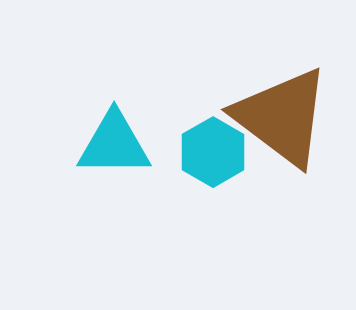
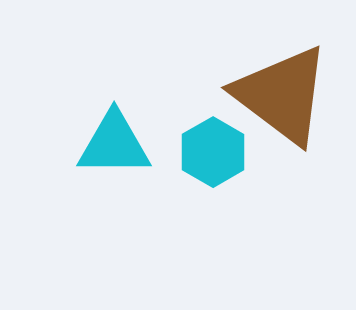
brown triangle: moved 22 px up
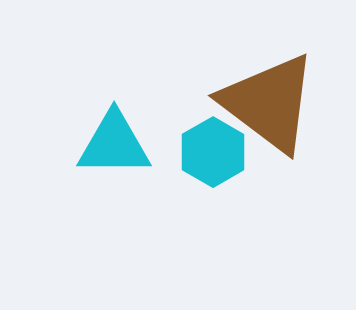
brown triangle: moved 13 px left, 8 px down
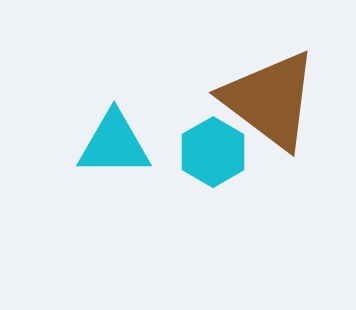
brown triangle: moved 1 px right, 3 px up
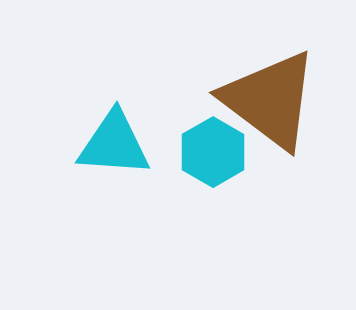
cyan triangle: rotated 4 degrees clockwise
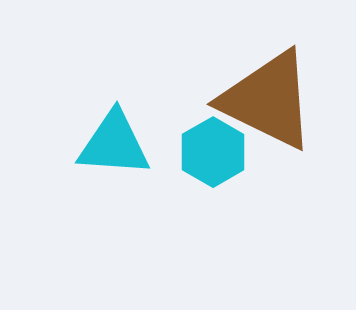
brown triangle: moved 2 px left; rotated 11 degrees counterclockwise
